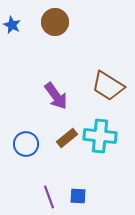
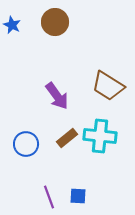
purple arrow: moved 1 px right
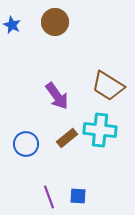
cyan cross: moved 6 px up
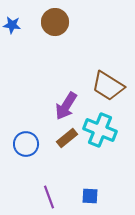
blue star: rotated 18 degrees counterclockwise
purple arrow: moved 9 px right, 10 px down; rotated 68 degrees clockwise
cyan cross: rotated 16 degrees clockwise
blue square: moved 12 px right
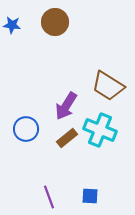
blue circle: moved 15 px up
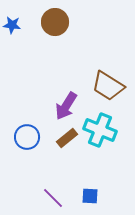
blue circle: moved 1 px right, 8 px down
purple line: moved 4 px right, 1 px down; rotated 25 degrees counterclockwise
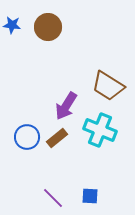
brown circle: moved 7 px left, 5 px down
brown rectangle: moved 10 px left
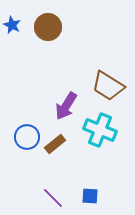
blue star: rotated 18 degrees clockwise
brown rectangle: moved 2 px left, 6 px down
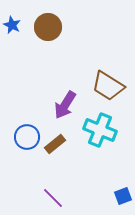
purple arrow: moved 1 px left, 1 px up
blue square: moved 33 px right; rotated 24 degrees counterclockwise
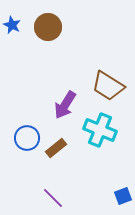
blue circle: moved 1 px down
brown rectangle: moved 1 px right, 4 px down
